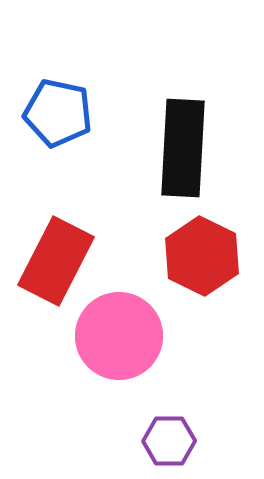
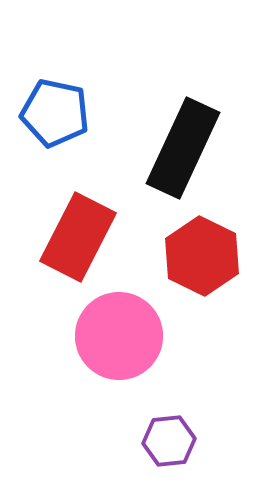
blue pentagon: moved 3 px left
black rectangle: rotated 22 degrees clockwise
red rectangle: moved 22 px right, 24 px up
purple hexagon: rotated 6 degrees counterclockwise
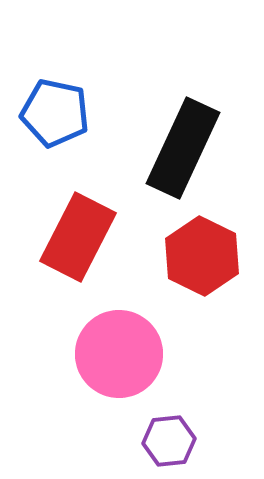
pink circle: moved 18 px down
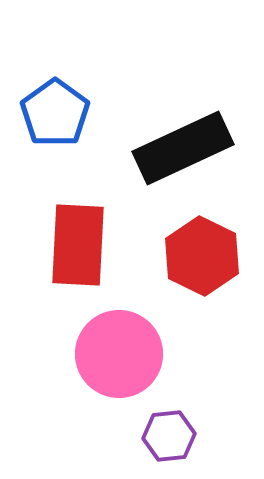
blue pentagon: rotated 24 degrees clockwise
black rectangle: rotated 40 degrees clockwise
red rectangle: moved 8 px down; rotated 24 degrees counterclockwise
purple hexagon: moved 5 px up
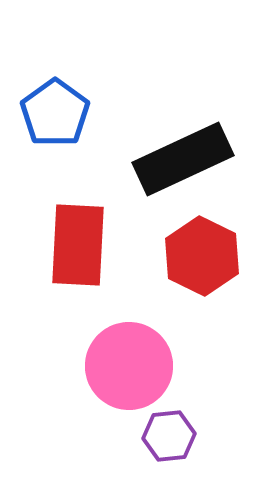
black rectangle: moved 11 px down
pink circle: moved 10 px right, 12 px down
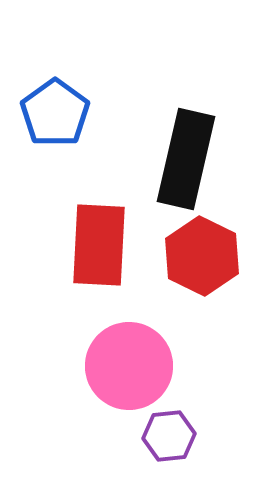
black rectangle: moved 3 px right; rotated 52 degrees counterclockwise
red rectangle: moved 21 px right
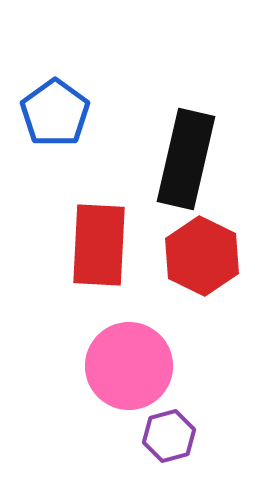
purple hexagon: rotated 9 degrees counterclockwise
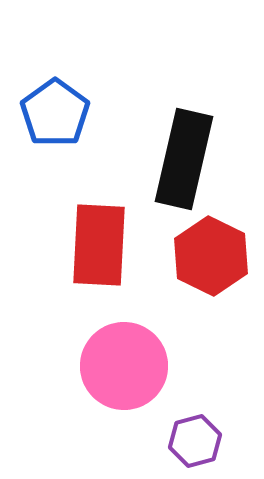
black rectangle: moved 2 px left
red hexagon: moved 9 px right
pink circle: moved 5 px left
purple hexagon: moved 26 px right, 5 px down
